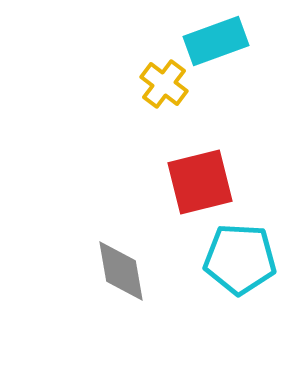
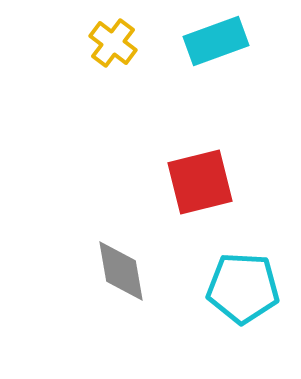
yellow cross: moved 51 px left, 41 px up
cyan pentagon: moved 3 px right, 29 px down
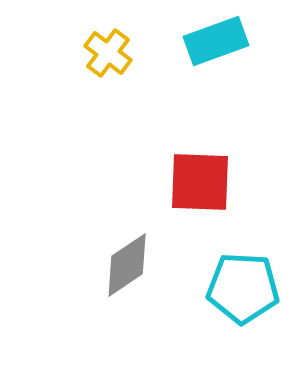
yellow cross: moved 5 px left, 10 px down
red square: rotated 16 degrees clockwise
gray diamond: moved 6 px right, 6 px up; rotated 66 degrees clockwise
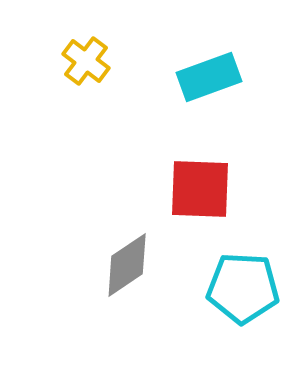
cyan rectangle: moved 7 px left, 36 px down
yellow cross: moved 22 px left, 8 px down
red square: moved 7 px down
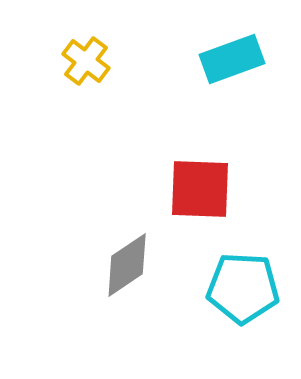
cyan rectangle: moved 23 px right, 18 px up
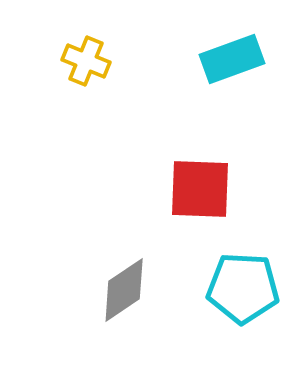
yellow cross: rotated 15 degrees counterclockwise
gray diamond: moved 3 px left, 25 px down
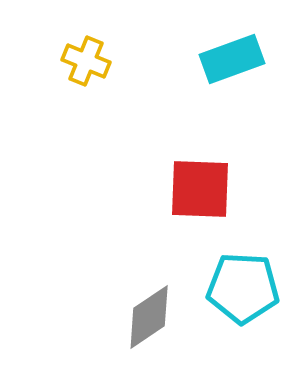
gray diamond: moved 25 px right, 27 px down
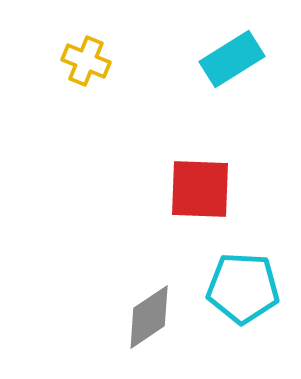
cyan rectangle: rotated 12 degrees counterclockwise
